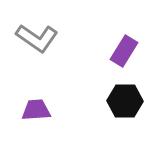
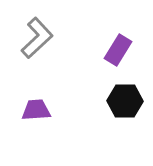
gray L-shape: rotated 78 degrees counterclockwise
purple rectangle: moved 6 px left, 1 px up
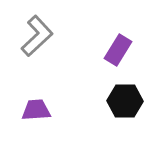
gray L-shape: moved 2 px up
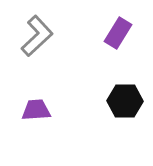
purple rectangle: moved 17 px up
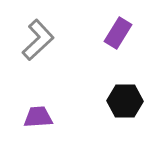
gray L-shape: moved 1 px right, 4 px down
purple trapezoid: moved 2 px right, 7 px down
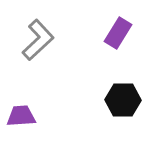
black hexagon: moved 2 px left, 1 px up
purple trapezoid: moved 17 px left, 1 px up
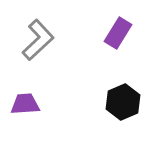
black hexagon: moved 2 px down; rotated 24 degrees counterclockwise
purple trapezoid: moved 4 px right, 12 px up
